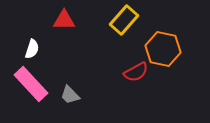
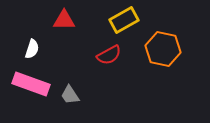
yellow rectangle: rotated 20 degrees clockwise
red semicircle: moved 27 px left, 17 px up
pink rectangle: rotated 27 degrees counterclockwise
gray trapezoid: rotated 10 degrees clockwise
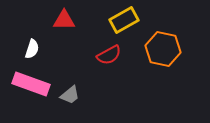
gray trapezoid: rotated 95 degrees counterclockwise
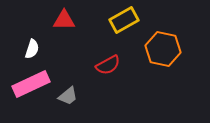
red semicircle: moved 1 px left, 10 px down
pink rectangle: rotated 45 degrees counterclockwise
gray trapezoid: moved 2 px left, 1 px down
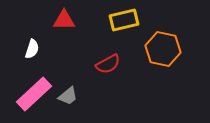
yellow rectangle: rotated 16 degrees clockwise
red semicircle: moved 1 px up
pink rectangle: moved 3 px right, 10 px down; rotated 18 degrees counterclockwise
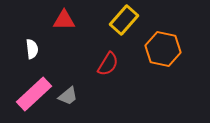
yellow rectangle: rotated 36 degrees counterclockwise
white semicircle: rotated 24 degrees counterclockwise
red semicircle: rotated 30 degrees counterclockwise
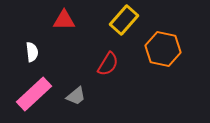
white semicircle: moved 3 px down
gray trapezoid: moved 8 px right
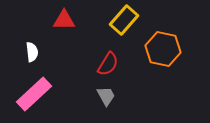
gray trapezoid: moved 30 px right; rotated 80 degrees counterclockwise
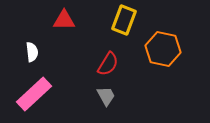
yellow rectangle: rotated 20 degrees counterclockwise
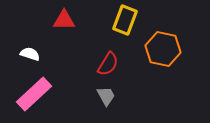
yellow rectangle: moved 1 px right
white semicircle: moved 2 px left, 2 px down; rotated 66 degrees counterclockwise
